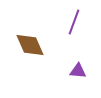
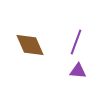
purple line: moved 2 px right, 20 px down
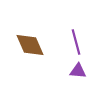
purple line: rotated 35 degrees counterclockwise
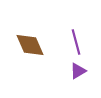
purple triangle: rotated 36 degrees counterclockwise
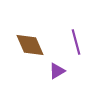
purple triangle: moved 21 px left
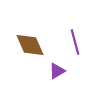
purple line: moved 1 px left
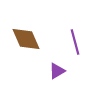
brown diamond: moved 4 px left, 6 px up
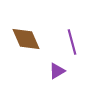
purple line: moved 3 px left
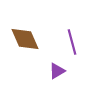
brown diamond: moved 1 px left
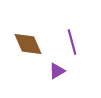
brown diamond: moved 3 px right, 5 px down
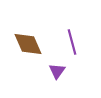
purple triangle: rotated 24 degrees counterclockwise
